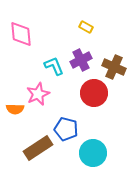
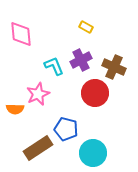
red circle: moved 1 px right
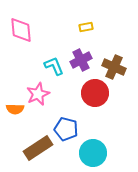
yellow rectangle: rotated 40 degrees counterclockwise
pink diamond: moved 4 px up
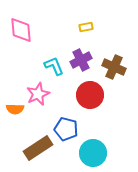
red circle: moved 5 px left, 2 px down
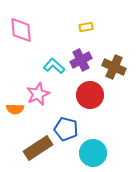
cyan L-shape: rotated 25 degrees counterclockwise
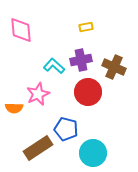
purple cross: rotated 15 degrees clockwise
red circle: moved 2 px left, 3 px up
orange semicircle: moved 1 px left, 1 px up
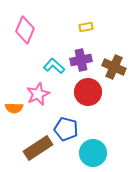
pink diamond: moved 4 px right; rotated 28 degrees clockwise
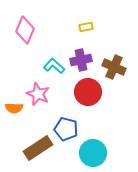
pink star: rotated 25 degrees counterclockwise
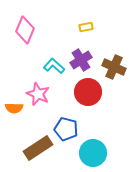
purple cross: rotated 20 degrees counterclockwise
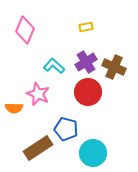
purple cross: moved 5 px right, 2 px down
